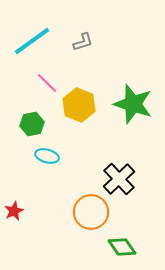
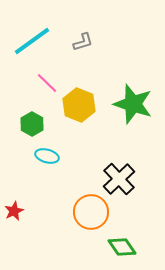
green hexagon: rotated 20 degrees counterclockwise
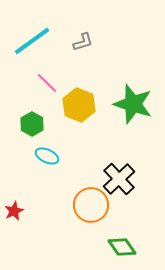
cyan ellipse: rotated 10 degrees clockwise
orange circle: moved 7 px up
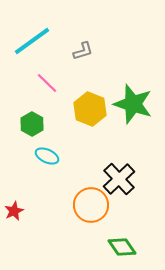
gray L-shape: moved 9 px down
yellow hexagon: moved 11 px right, 4 px down
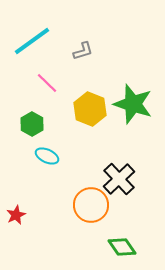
red star: moved 2 px right, 4 px down
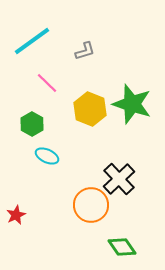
gray L-shape: moved 2 px right
green star: moved 1 px left
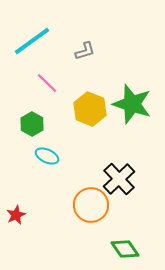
green diamond: moved 3 px right, 2 px down
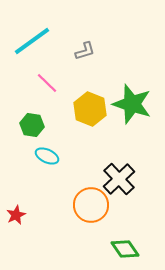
green hexagon: moved 1 px down; rotated 20 degrees counterclockwise
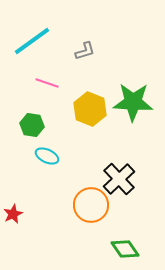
pink line: rotated 25 degrees counterclockwise
green star: moved 1 px right, 2 px up; rotated 15 degrees counterclockwise
red star: moved 3 px left, 1 px up
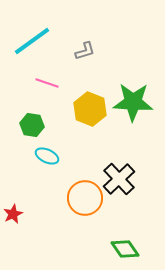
orange circle: moved 6 px left, 7 px up
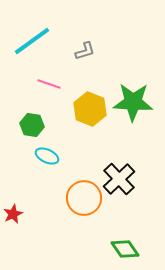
pink line: moved 2 px right, 1 px down
orange circle: moved 1 px left
